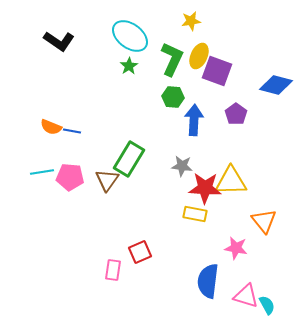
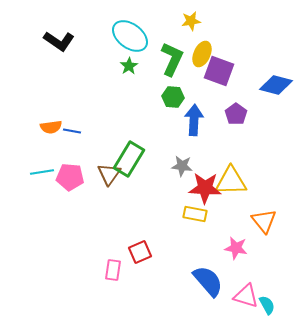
yellow ellipse: moved 3 px right, 2 px up
purple square: moved 2 px right
orange semicircle: rotated 30 degrees counterclockwise
brown triangle: moved 2 px right, 6 px up
blue semicircle: rotated 132 degrees clockwise
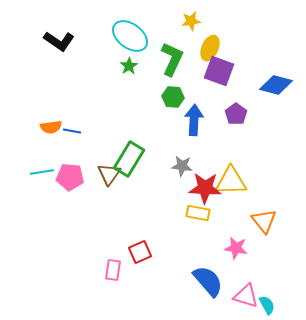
yellow ellipse: moved 8 px right, 6 px up
yellow rectangle: moved 3 px right, 1 px up
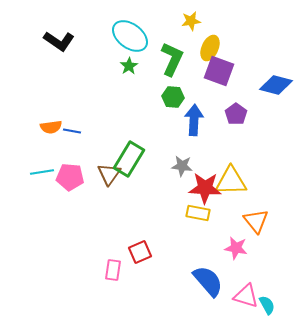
orange triangle: moved 8 px left
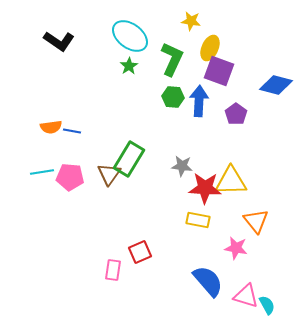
yellow star: rotated 18 degrees clockwise
blue arrow: moved 5 px right, 19 px up
yellow rectangle: moved 7 px down
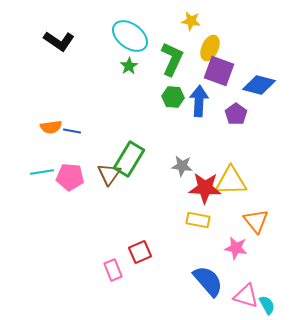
blue diamond: moved 17 px left
pink rectangle: rotated 30 degrees counterclockwise
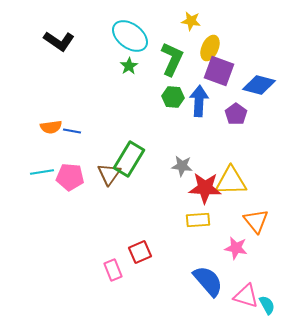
yellow rectangle: rotated 15 degrees counterclockwise
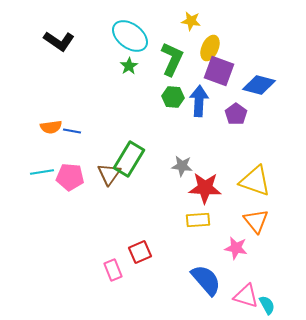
yellow triangle: moved 24 px right; rotated 20 degrees clockwise
blue semicircle: moved 2 px left, 1 px up
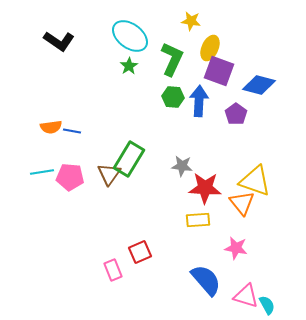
orange triangle: moved 14 px left, 18 px up
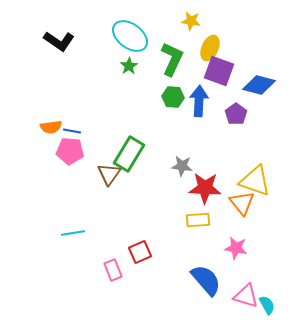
green rectangle: moved 5 px up
cyan line: moved 31 px right, 61 px down
pink pentagon: moved 26 px up
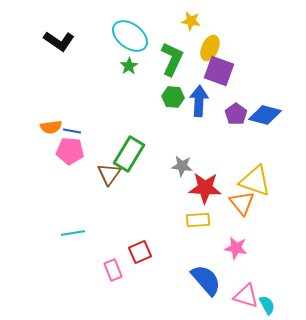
blue diamond: moved 6 px right, 30 px down
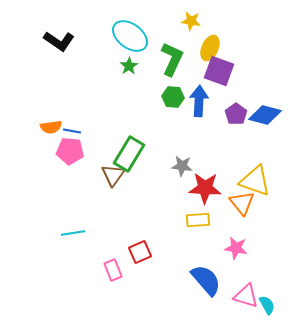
brown triangle: moved 4 px right, 1 px down
